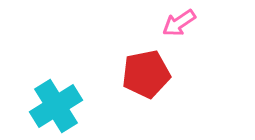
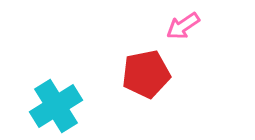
pink arrow: moved 4 px right, 3 px down
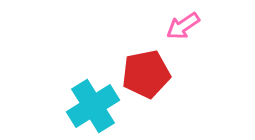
cyan cross: moved 37 px right
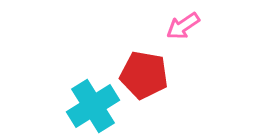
red pentagon: moved 2 px left, 1 px down; rotated 21 degrees clockwise
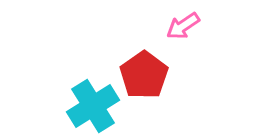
red pentagon: rotated 27 degrees clockwise
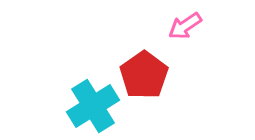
pink arrow: moved 2 px right
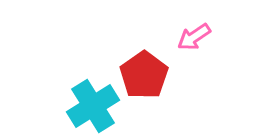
pink arrow: moved 9 px right, 11 px down
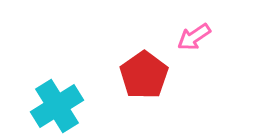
cyan cross: moved 36 px left
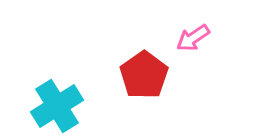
pink arrow: moved 1 px left, 1 px down
